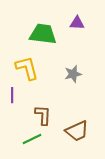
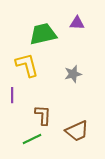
green trapezoid: rotated 20 degrees counterclockwise
yellow L-shape: moved 3 px up
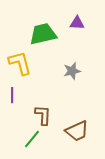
yellow L-shape: moved 7 px left, 2 px up
gray star: moved 1 px left, 3 px up
green line: rotated 24 degrees counterclockwise
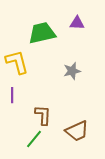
green trapezoid: moved 1 px left, 1 px up
yellow L-shape: moved 3 px left, 1 px up
green line: moved 2 px right
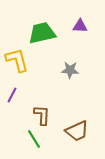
purple triangle: moved 3 px right, 3 px down
yellow L-shape: moved 2 px up
gray star: moved 2 px left, 1 px up; rotated 18 degrees clockwise
purple line: rotated 28 degrees clockwise
brown L-shape: moved 1 px left
green line: rotated 72 degrees counterclockwise
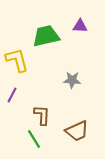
green trapezoid: moved 4 px right, 3 px down
gray star: moved 2 px right, 10 px down
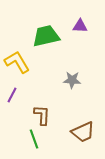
yellow L-shape: moved 2 px down; rotated 16 degrees counterclockwise
brown trapezoid: moved 6 px right, 1 px down
green line: rotated 12 degrees clockwise
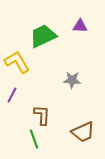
green trapezoid: moved 3 px left; rotated 12 degrees counterclockwise
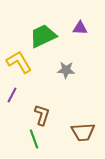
purple triangle: moved 2 px down
yellow L-shape: moved 2 px right
gray star: moved 6 px left, 10 px up
brown L-shape: rotated 15 degrees clockwise
brown trapezoid: rotated 20 degrees clockwise
